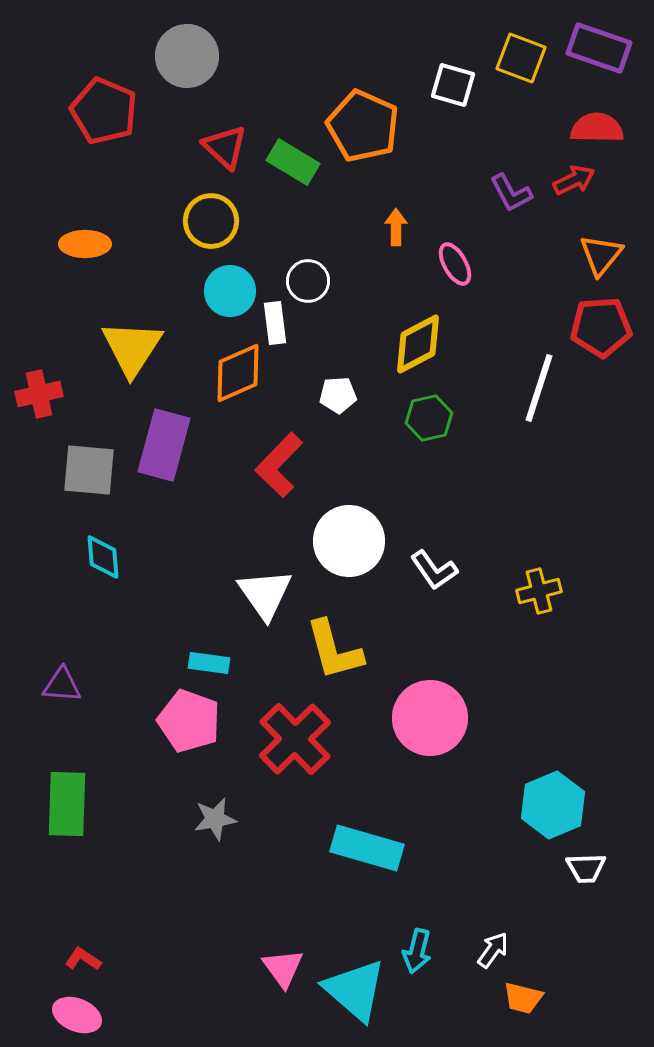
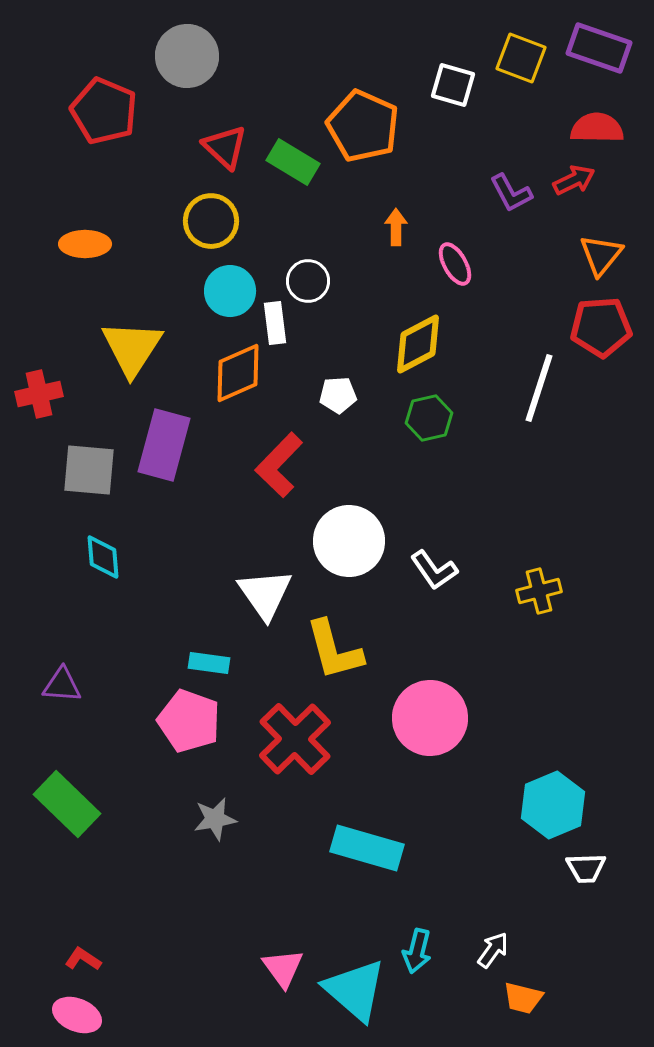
green rectangle at (67, 804): rotated 48 degrees counterclockwise
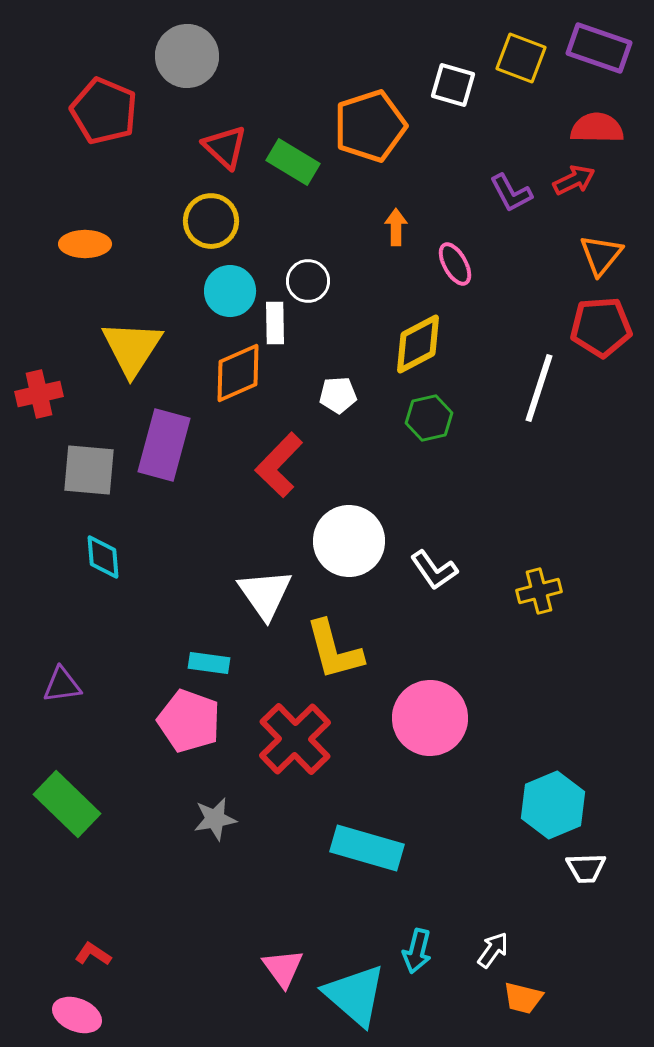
orange pentagon at (363, 126): moved 7 px right; rotated 30 degrees clockwise
white rectangle at (275, 323): rotated 6 degrees clockwise
purple triangle at (62, 685): rotated 12 degrees counterclockwise
red L-shape at (83, 959): moved 10 px right, 5 px up
cyan triangle at (355, 990): moved 5 px down
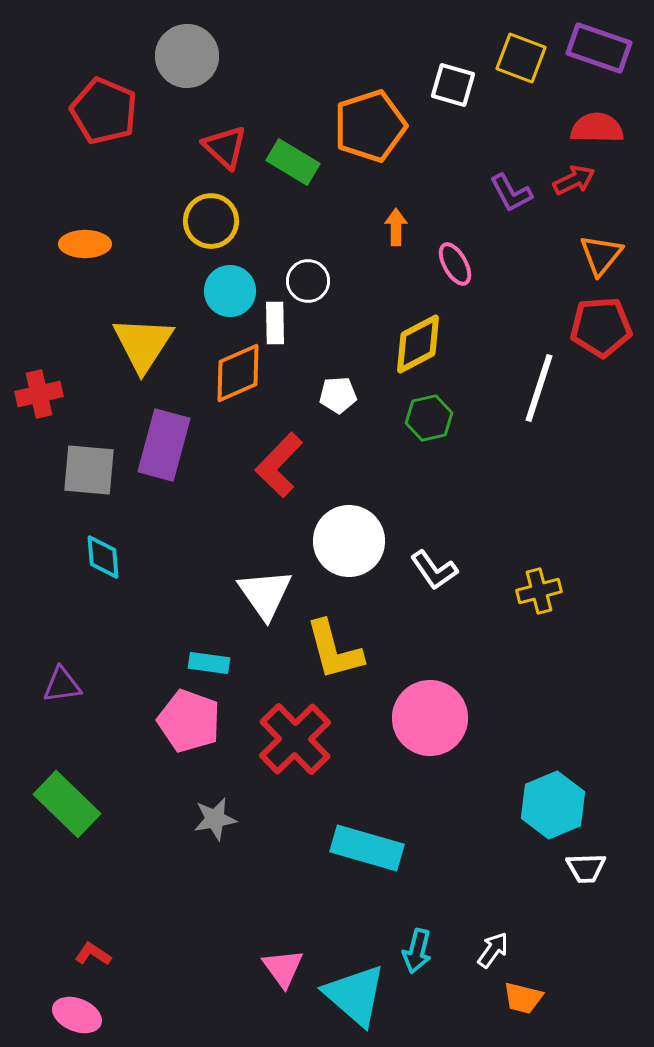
yellow triangle at (132, 348): moved 11 px right, 4 px up
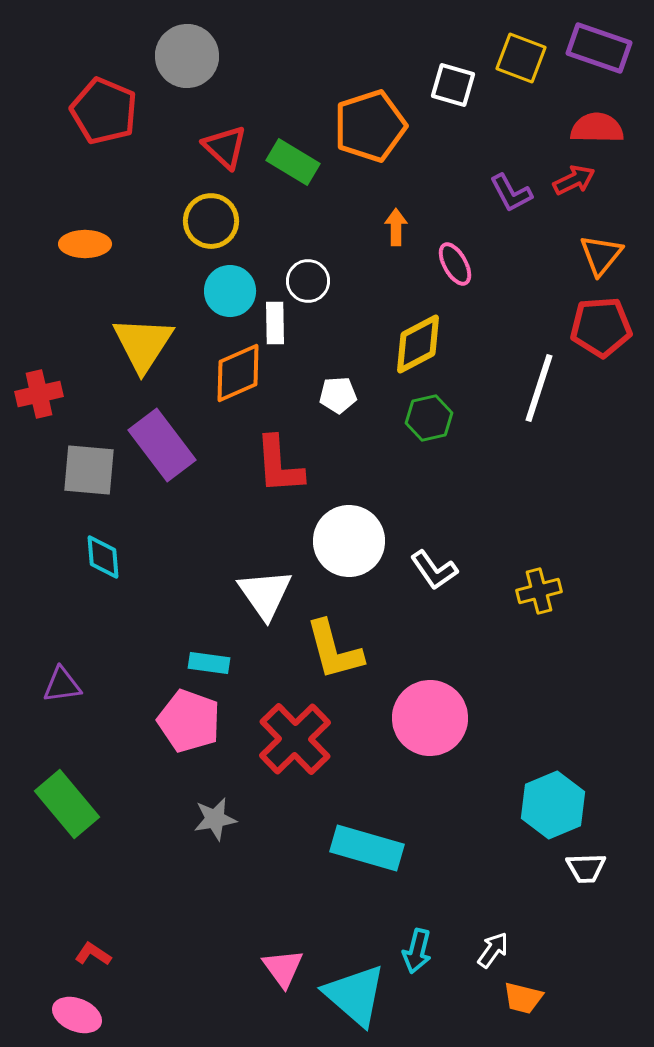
purple rectangle at (164, 445): moved 2 px left; rotated 52 degrees counterclockwise
red L-shape at (279, 465): rotated 48 degrees counterclockwise
green rectangle at (67, 804): rotated 6 degrees clockwise
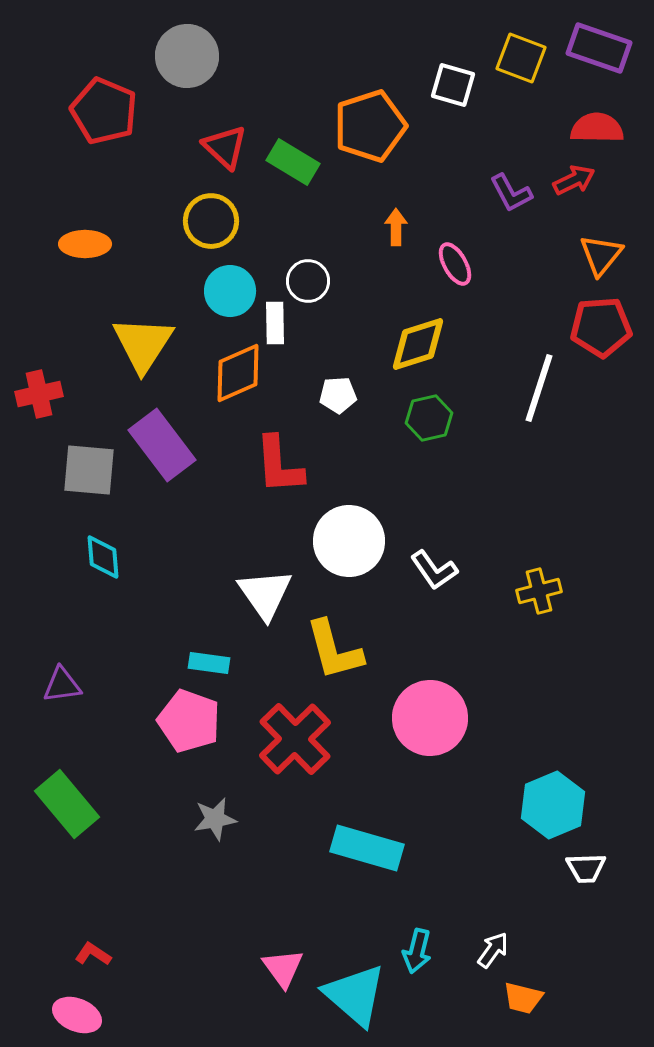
yellow diamond at (418, 344): rotated 10 degrees clockwise
